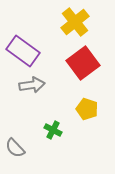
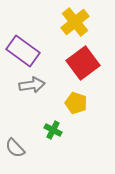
yellow pentagon: moved 11 px left, 6 px up
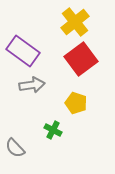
red square: moved 2 px left, 4 px up
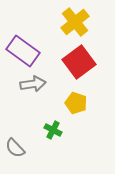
red square: moved 2 px left, 3 px down
gray arrow: moved 1 px right, 1 px up
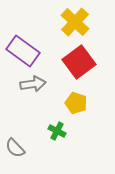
yellow cross: rotated 8 degrees counterclockwise
green cross: moved 4 px right, 1 px down
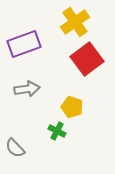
yellow cross: rotated 12 degrees clockwise
purple rectangle: moved 1 px right, 7 px up; rotated 56 degrees counterclockwise
red square: moved 8 px right, 3 px up
gray arrow: moved 6 px left, 5 px down
yellow pentagon: moved 4 px left, 4 px down
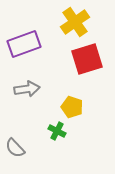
red square: rotated 20 degrees clockwise
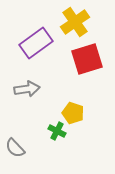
purple rectangle: moved 12 px right, 1 px up; rotated 16 degrees counterclockwise
yellow pentagon: moved 1 px right, 6 px down
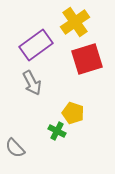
purple rectangle: moved 2 px down
gray arrow: moved 5 px right, 6 px up; rotated 70 degrees clockwise
